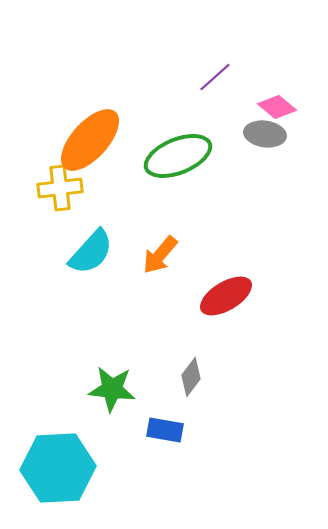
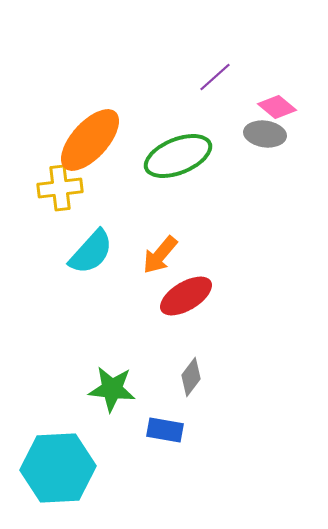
red ellipse: moved 40 px left
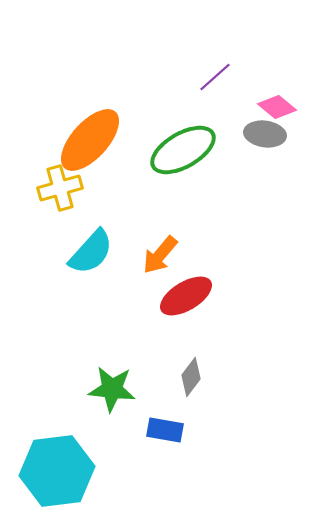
green ellipse: moved 5 px right, 6 px up; rotated 8 degrees counterclockwise
yellow cross: rotated 9 degrees counterclockwise
cyan hexagon: moved 1 px left, 3 px down; rotated 4 degrees counterclockwise
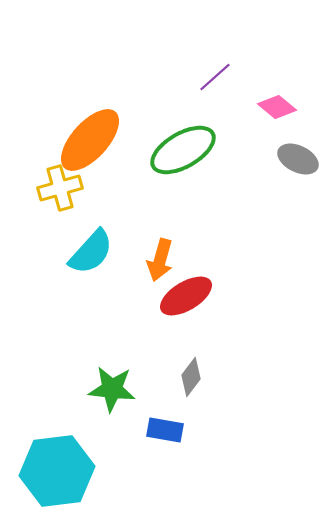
gray ellipse: moved 33 px right, 25 px down; rotated 18 degrees clockwise
orange arrow: moved 5 px down; rotated 24 degrees counterclockwise
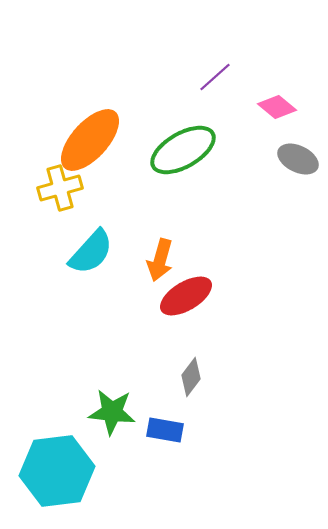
green star: moved 23 px down
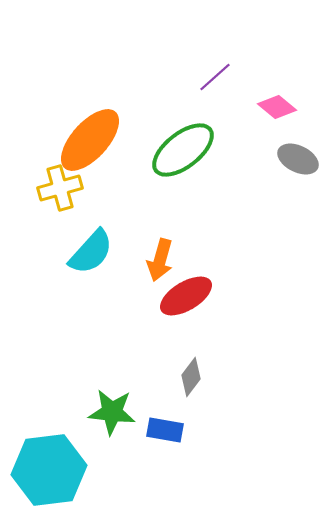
green ellipse: rotated 8 degrees counterclockwise
cyan hexagon: moved 8 px left, 1 px up
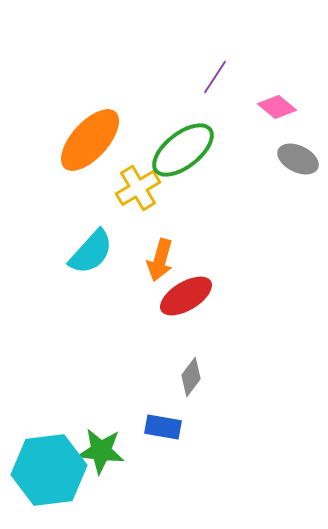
purple line: rotated 15 degrees counterclockwise
yellow cross: moved 78 px right; rotated 15 degrees counterclockwise
green star: moved 11 px left, 39 px down
blue rectangle: moved 2 px left, 3 px up
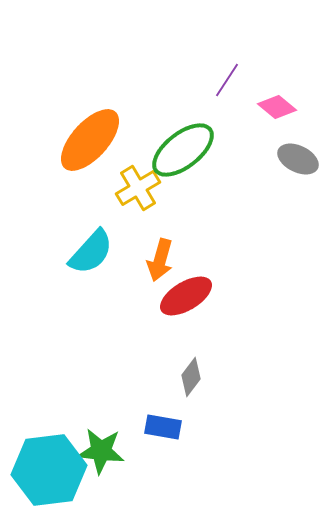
purple line: moved 12 px right, 3 px down
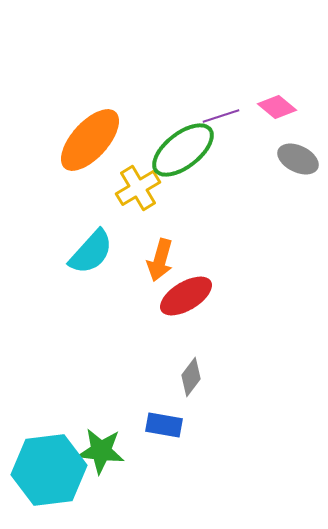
purple line: moved 6 px left, 36 px down; rotated 39 degrees clockwise
blue rectangle: moved 1 px right, 2 px up
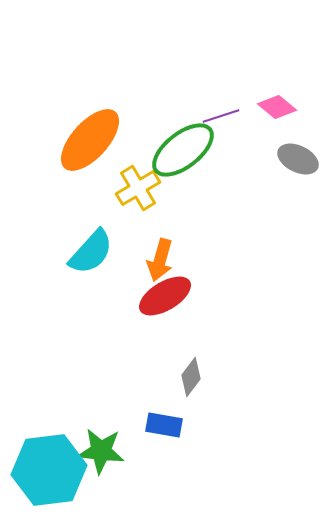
red ellipse: moved 21 px left
